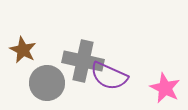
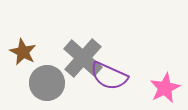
brown star: moved 2 px down
gray cross: moved 3 px up; rotated 30 degrees clockwise
pink star: rotated 20 degrees clockwise
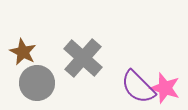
purple semicircle: moved 29 px right, 11 px down; rotated 21 degrees clockwise
gray circle: moved 10 px left
pink star: rotated 28 degrees counterclockwise
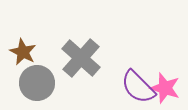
gray cross: moved 2 px left
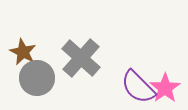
gray circle: moved 5 px up
pink star: rotated 20 degrees clockwise
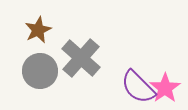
brown star: moved 15 px right, 22 px up; rotated 20 degrees clockwise
gray circle: moved 3 px right, 7 px up
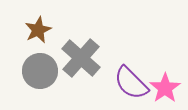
purple semicircle: moved 7 px left, 4 px up
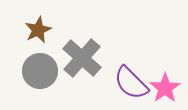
gray cross: moved 1 px right
